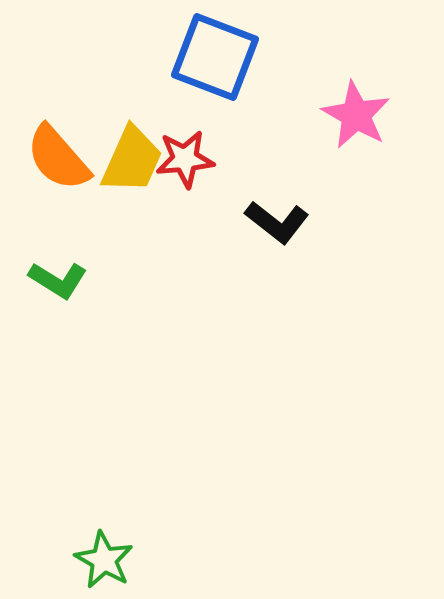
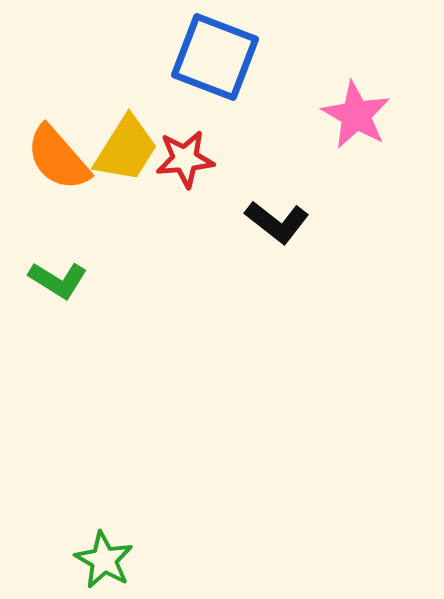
yellow trapezoid: moved 6 px left, 11 px up; rotated 8 degrees clockwise
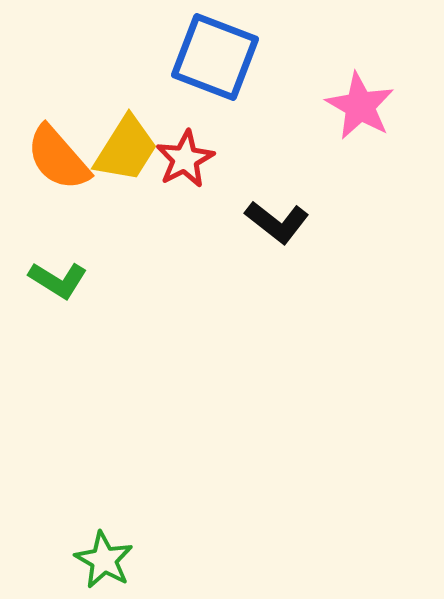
pink star: moved 4 px right, 9 px up
red star: rotated 22 degrees counterclockwise
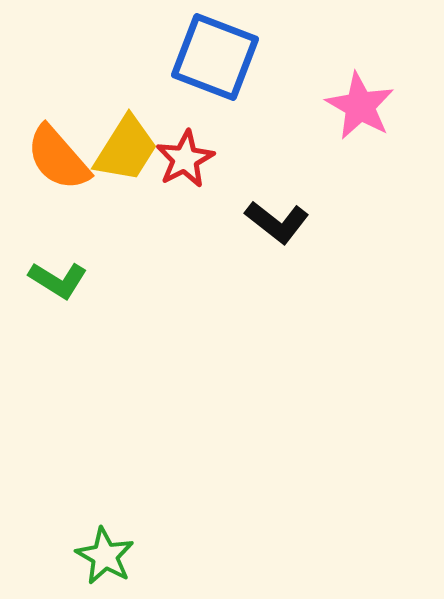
green star: moved 1 px right, 4 px up
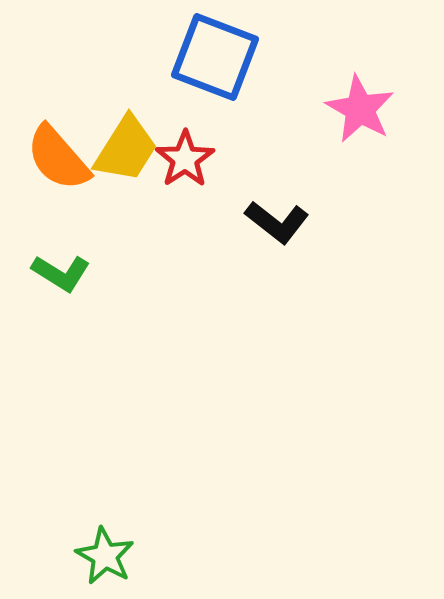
pink star: moved 3 px down
red star: rotated 6 degrees counterclockwise
green L-shape: moved 3 px right, 7 px up
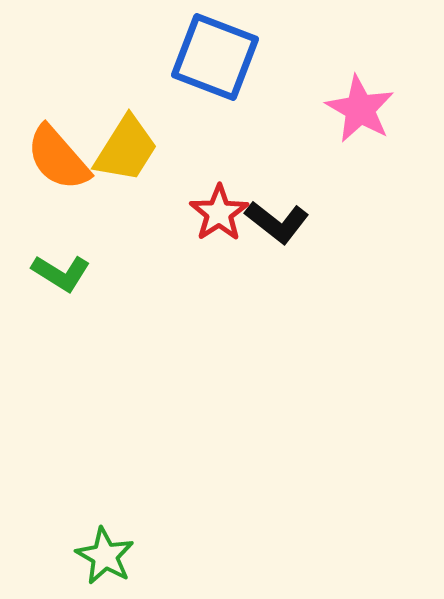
red star: moved 34 px right, 54 px down
